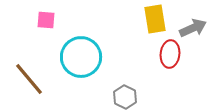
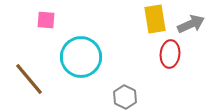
gray arrow: moved 2 px left, 4 px up
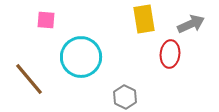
yellow rectangle: moved 11 px left
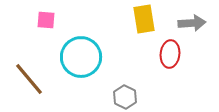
gray arrow: moved 1 px right, 1 px up; rotated 20 degrees clockwise
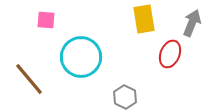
gray arrow: rotated 64 degrees counterclockwise
red ellipse: rotated 16 degrees clockwise
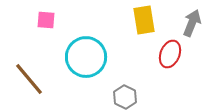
yellow rectangle: moved 1 px down
cyan circle: moved 5 px right
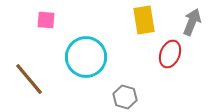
gray arrow: moved 1 px up
gray hexagon: rotated 10 degrees counterclockwise
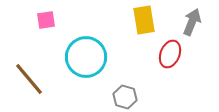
pink square: rotated 12 degrees counterclockwise
